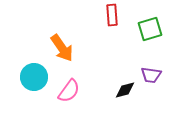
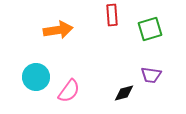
orange arrow: moved 4 px left, 18 px up; rotated 64 degrees counterclockwise
cyan circle: moved 2 px right
black diamond: moved 1 px left, 3 px down
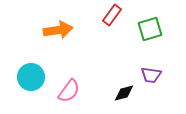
red rectangle: rotated 40 degrees clockwise
cyan circle: moved 5 px left
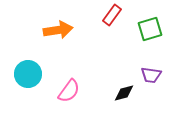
cyan circle: moved 3 px left, 3 px up
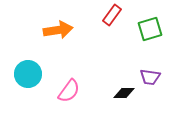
purple trapezoid: moved 1 px left, 2 px down
black diamond: rotated 15 degrees clockwise
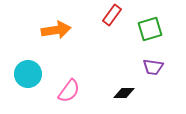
orange arrow: moved 2 px left
purple trapezoid: moved 3 px right, 10 px up
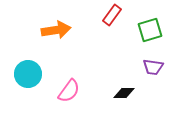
green square: moved 1 px down
